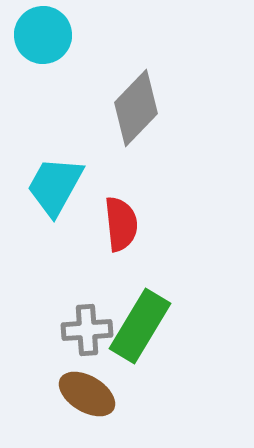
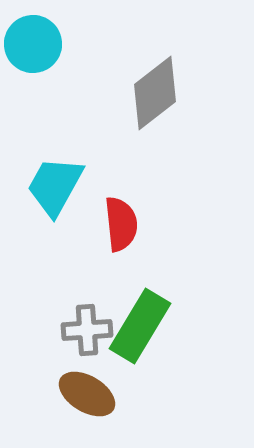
cyan circle: moved 10 px left, 9 px down
gray diamond: moved 19 px right, 15 px up; rotated 8 degrees clockwise
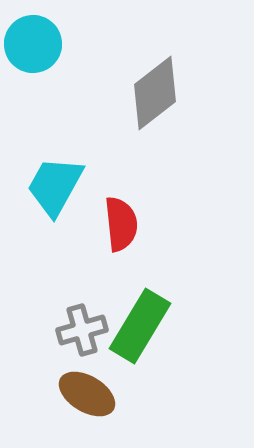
gray cross: moved 5 px left; rotated 12 degrees counterclockwise
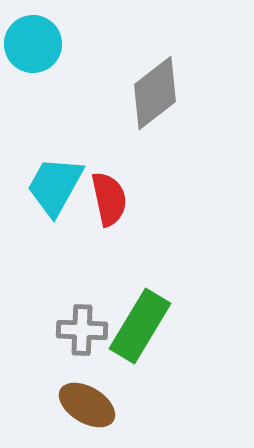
red semicircle: moved 12 px left, 25 px up; rotated 6 degrees counterclockwise
gray cross: rotated 18 degrees clockwise
brown ellipse: moved 11 px down
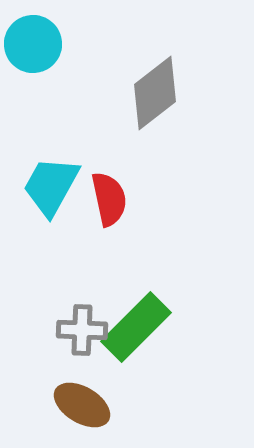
cyan trapezoid: moved 4 px left
green rectangle: moved 4 px left, 1 px down; rotated 14 degrees clockwise
brown ellipse: moved 5 px left
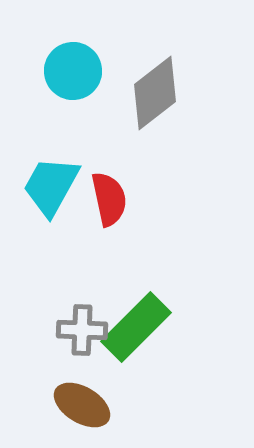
cyan circle: moved 40 px right, 27 px down
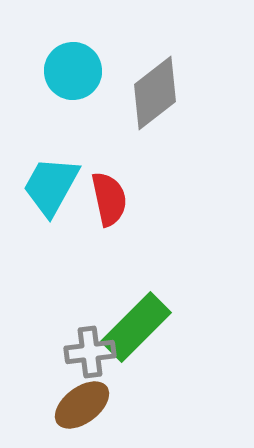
gray cross: moved 8 px right, 22 px down; rotated 9 degrees counterclockwise
brown ellipse: rotated 68 degrees counterclockwise
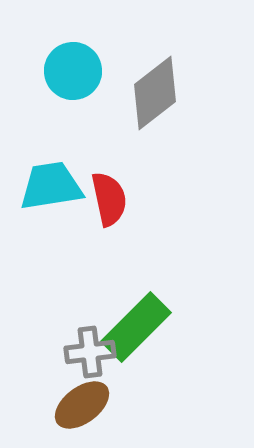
cyan trapezoid: rotated 52 degrees clockwise
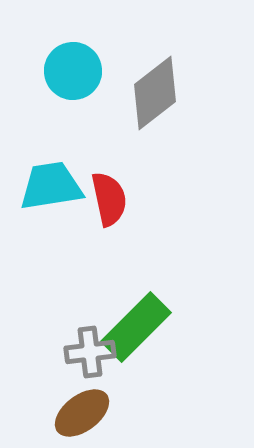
brown ellipse: moved 8 px down
